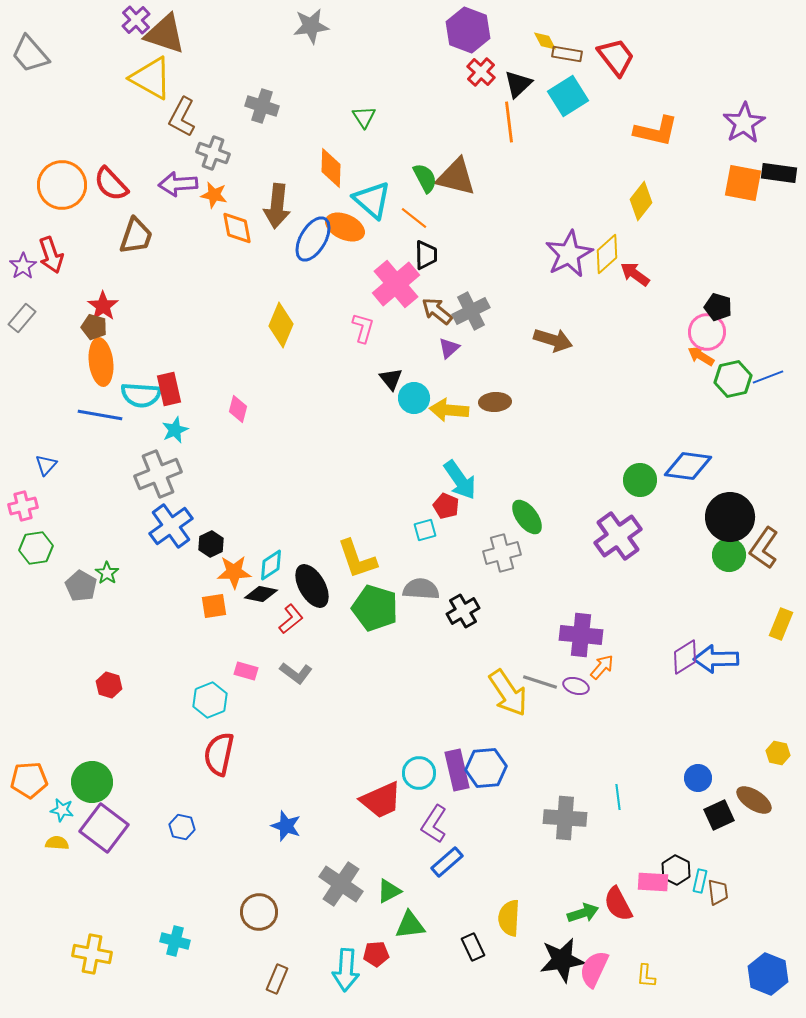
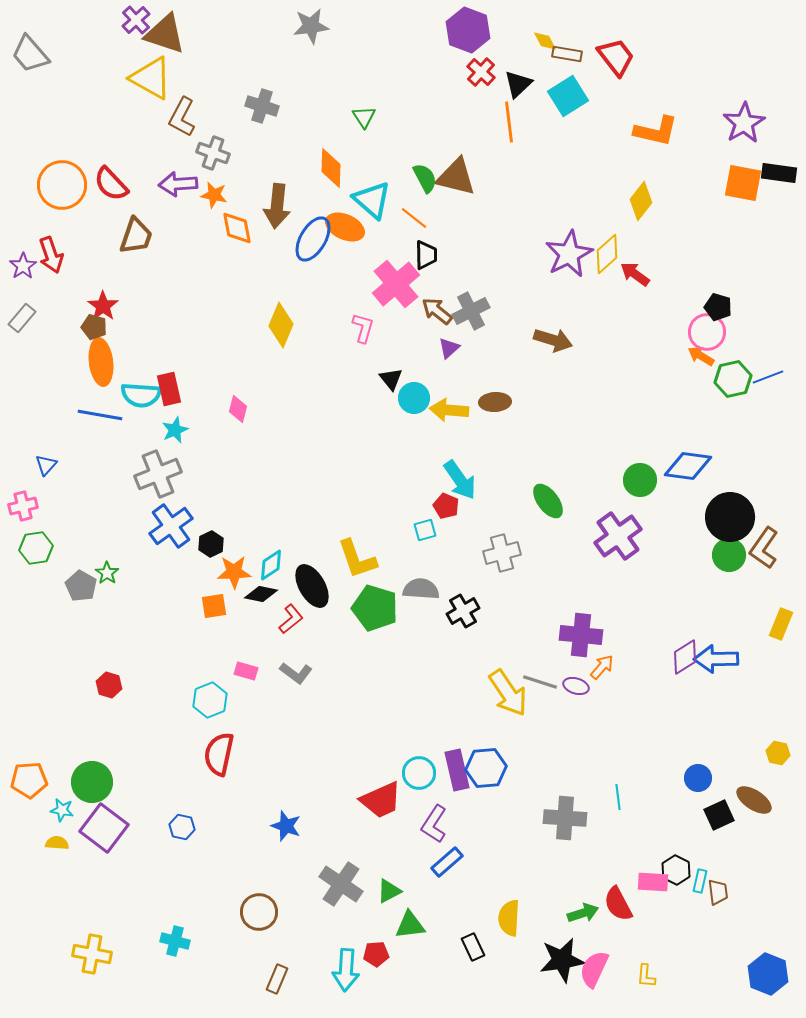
green ellipse at (527, 517): moved 21 px right, 16 px up
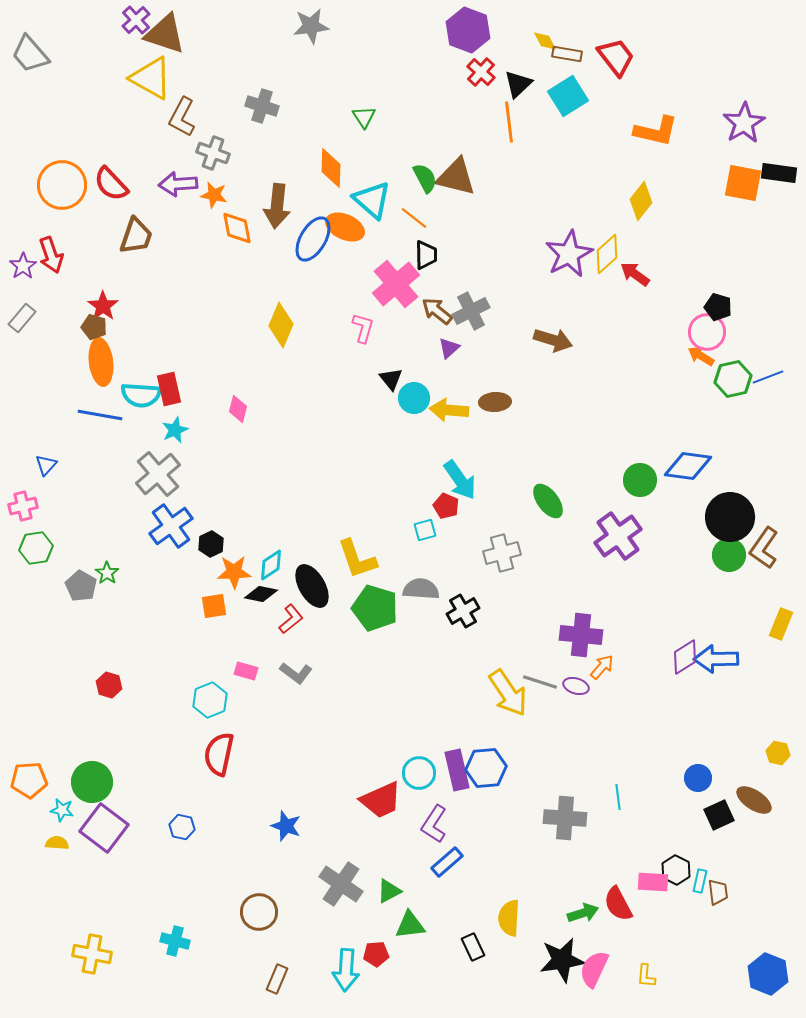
gray cross at (158, 474): rotated 18 degrees counterclockwise
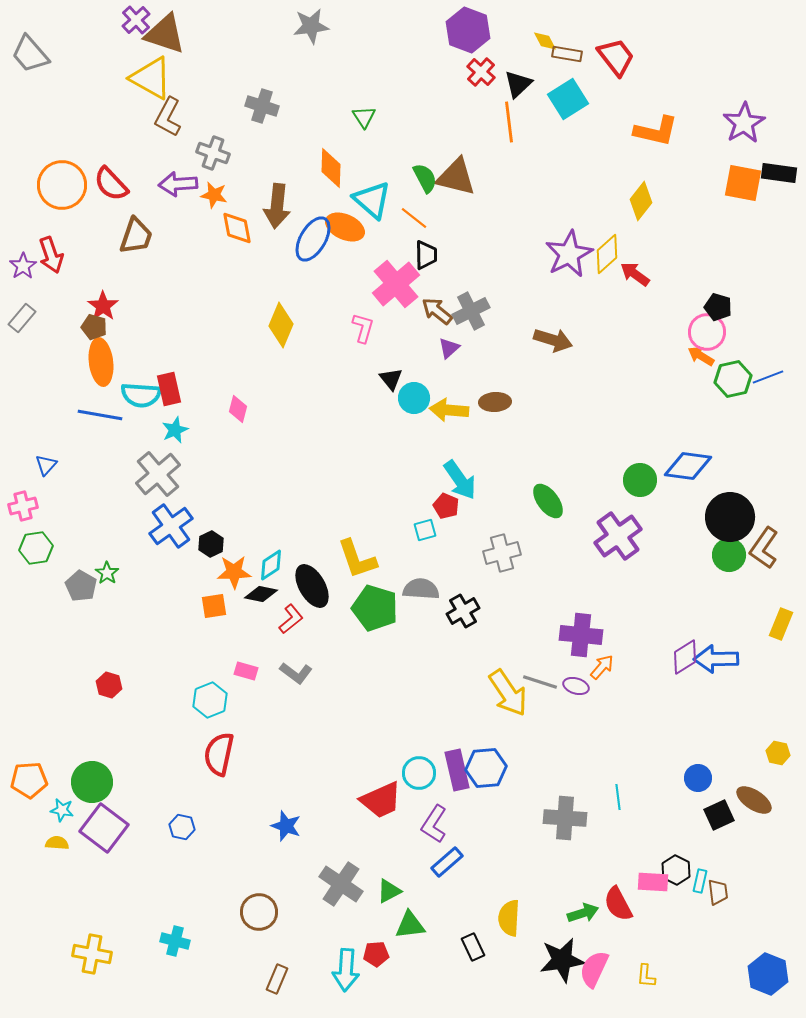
cyan square at (568, 96): moved 3 px down
brown L-shape at (182, 117): moved 14 px left
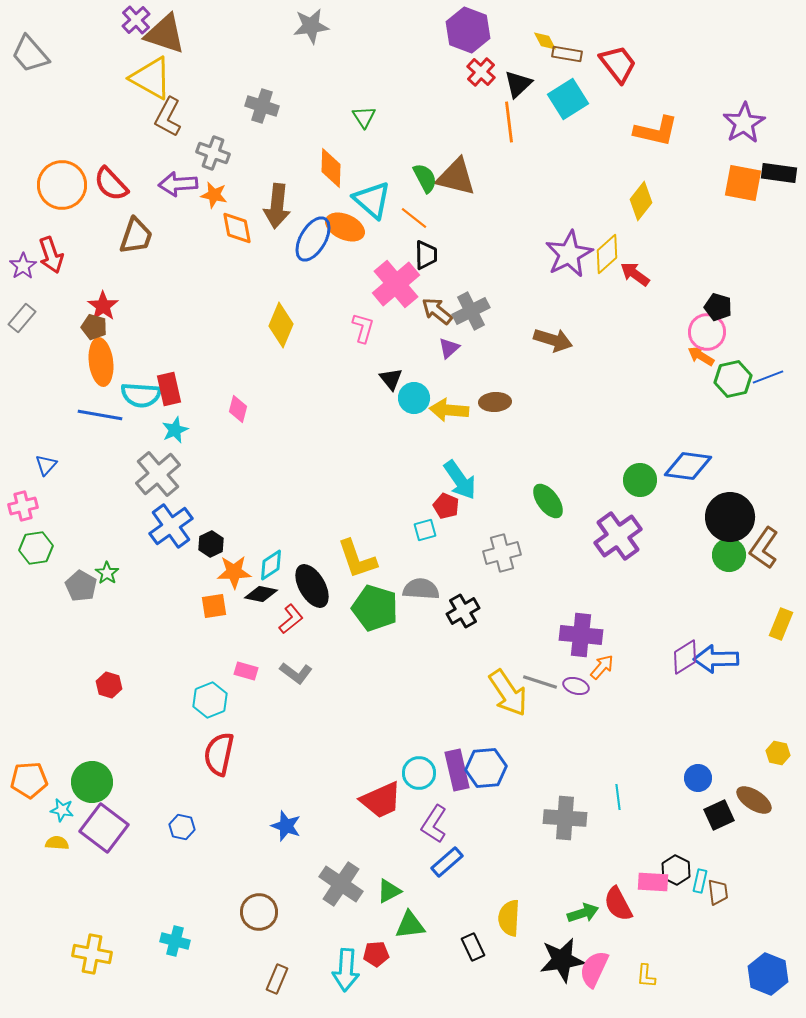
red trapezoid at (616, 57): moved 2 px right, 7 px down
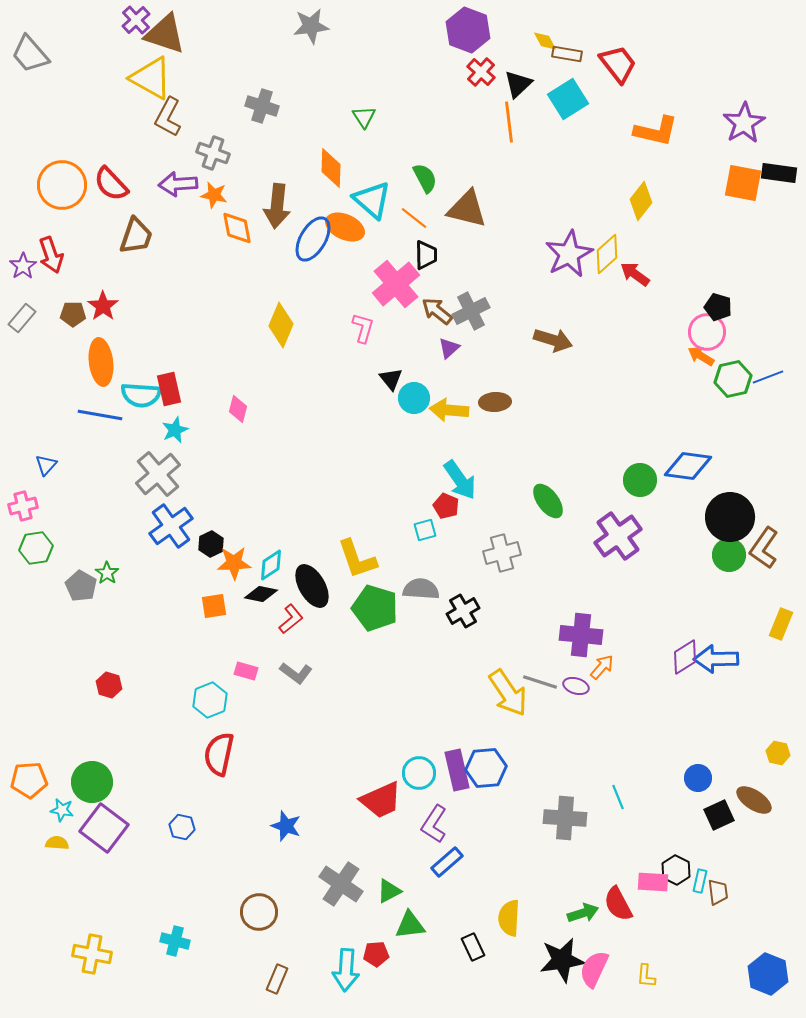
brown triangle at (456, 177): moved 11 px right, 32 px down
brown pentagon at (94, 327): moved 21 px left, 13 px up; rotated 15 degrees counterclockwise
orange star at (234, 572): moved 9 px up
cyan line at (618, 797): rotated 15 degrees counterclockwise
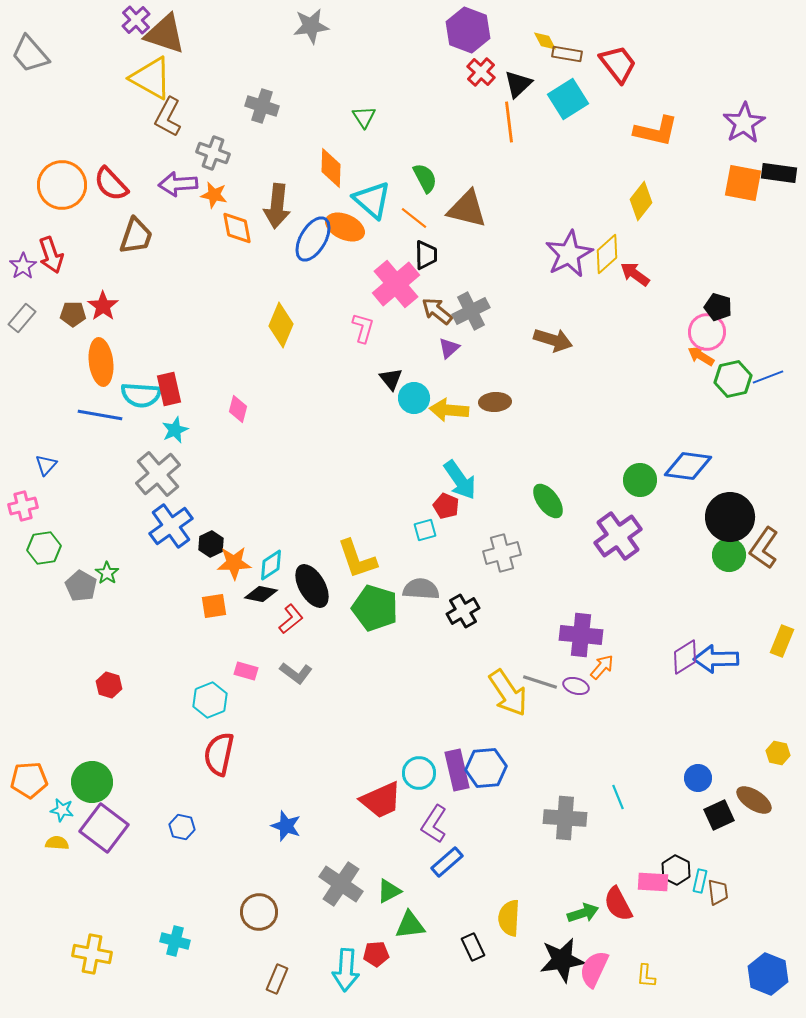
green hexagon at (36, 548): moved 8 px right
yellow rectangle at (781, 624): moved 1 px right, 17 px down
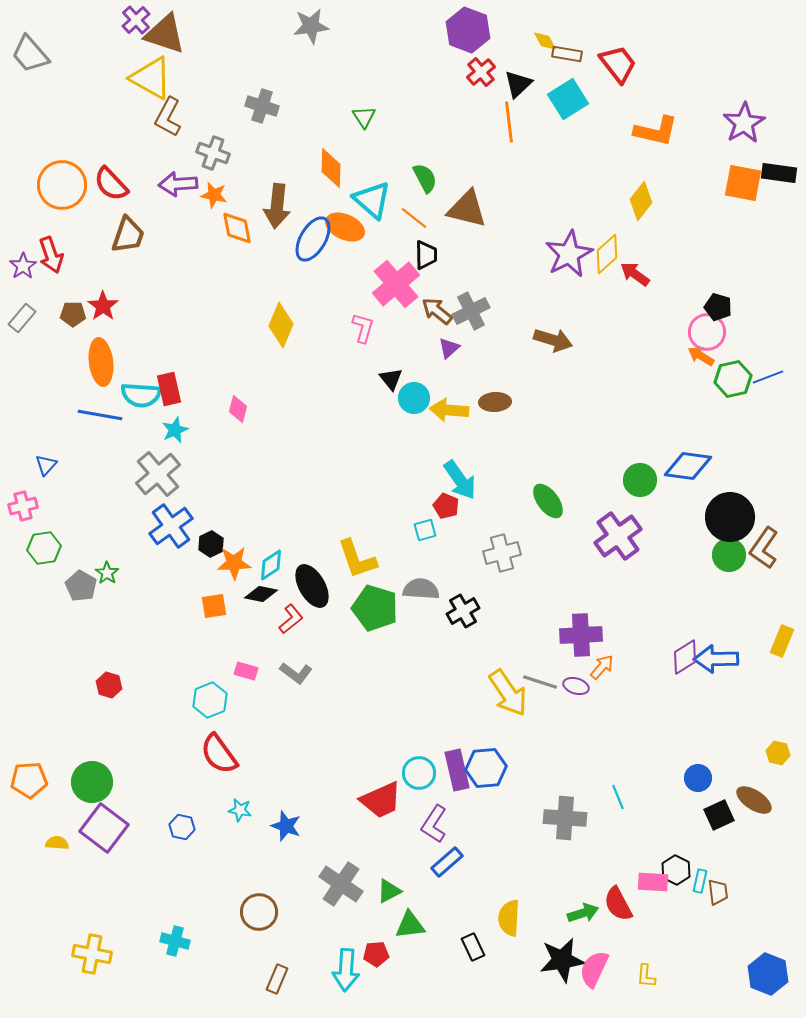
red cross at (481, 72): rotated 8 degrees clockwise
brown trapezoid at (136, 236): moved 8 px left, 1 px up
purple cross at (581, 635): rotated 9 degrees counterclockwise
red semicircle at (219, 754): rotated 48 degrees counterclockwise
cyan star at (62, 810): moved 178 px right
